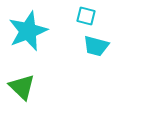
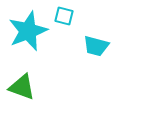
cyan square: moved 22 px left
green triangle: rotated 24 degrees counterclockwise
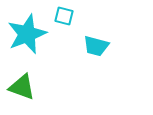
cyan star: moved 1 px left, 3 px down
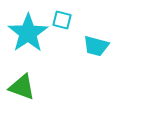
cyan square: moved 2 px left, 4 px down
cyan star: moved 1 px right, 1 px up; rotated 12 degrees counterclockwise
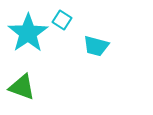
cyan square: rotated 18 degrees clockwise
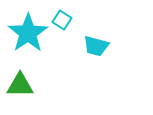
green triangle: moved 2 px left, 2 px up; rotated 20 degrees counterclockwise
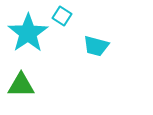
cyan square: moved 4 px up
green triangle: moved 1 px right
